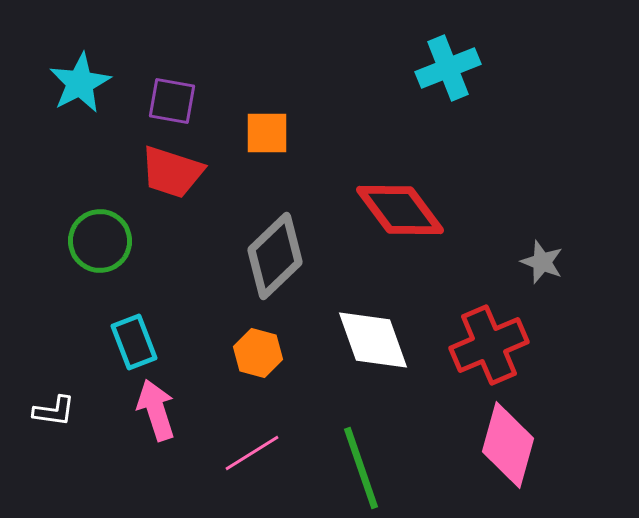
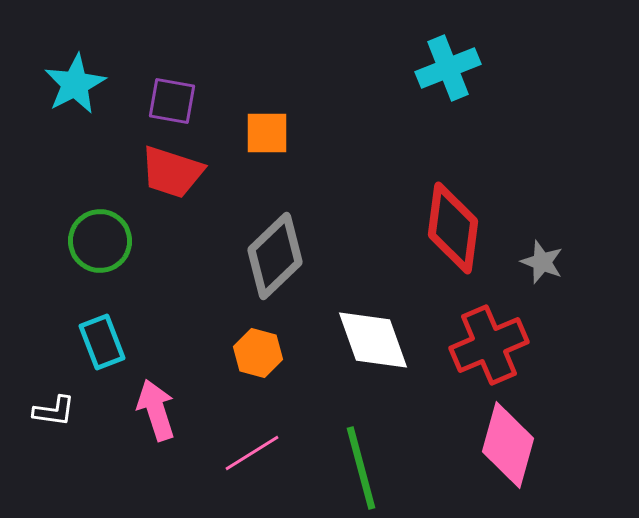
cyan star: moved 5 px left, 1 px down
red diamond: moved 53 px right, 18 px down; rotated 44 degrees clockwise
cyan rectangle: moved 32 px left
green line: rotated 4 degrees clockwise
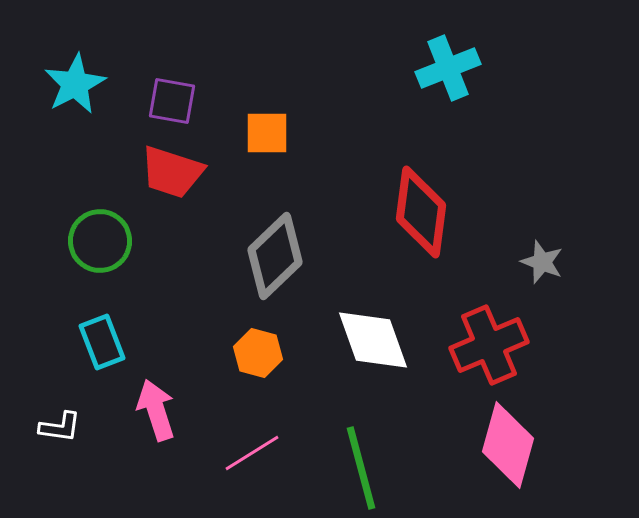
red diamond: moved 32 px left, 16 px up
white L-shape: moved 6 px right, 16 px down
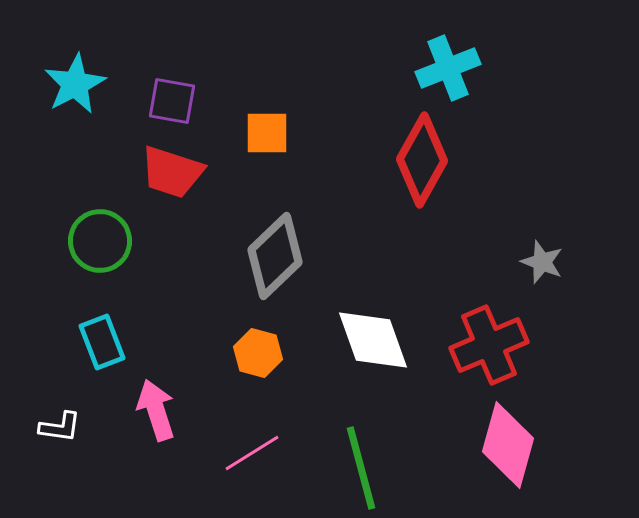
red diamond: moved 1 px right, 52 px up; rotated 22 degrees clockwise
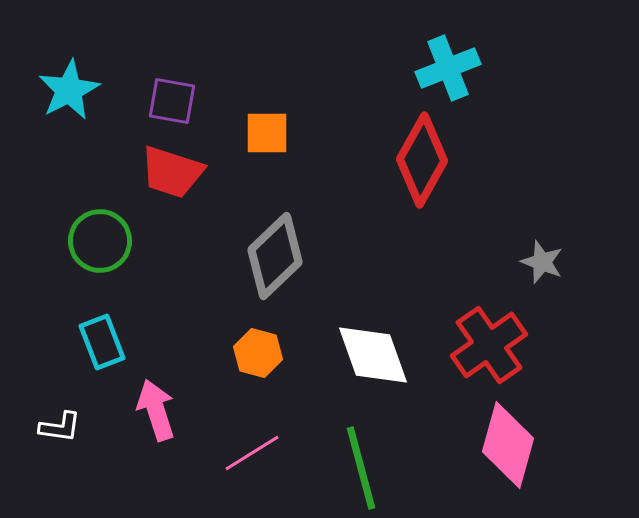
cyan star: moved 6 px left, 6 px down
white diamond: moved 15 px down
red cross: rotated 12 degrees counterclockwise
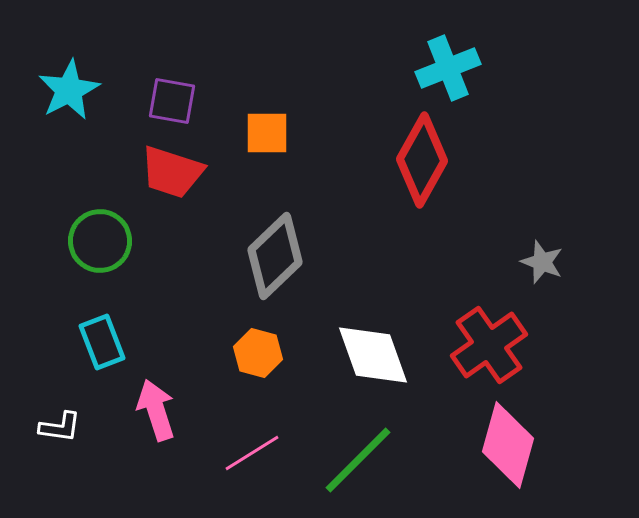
green line: moved 3 px left, 8 px up; rotated 60 degrees clockwise
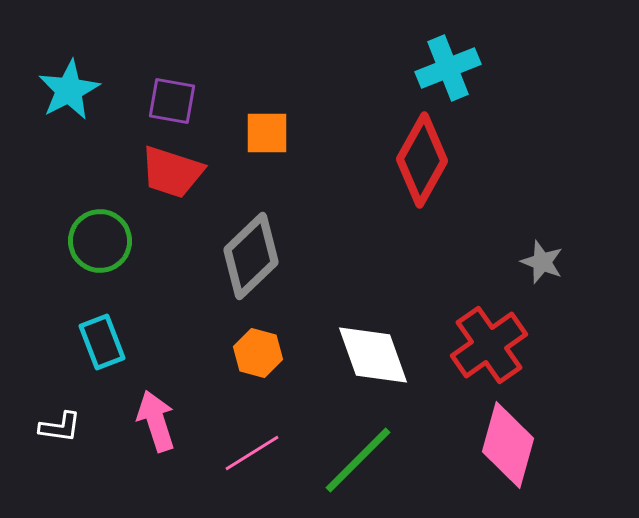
gray diamond: moved 24 px left
pink arrow: moved 11 px down
